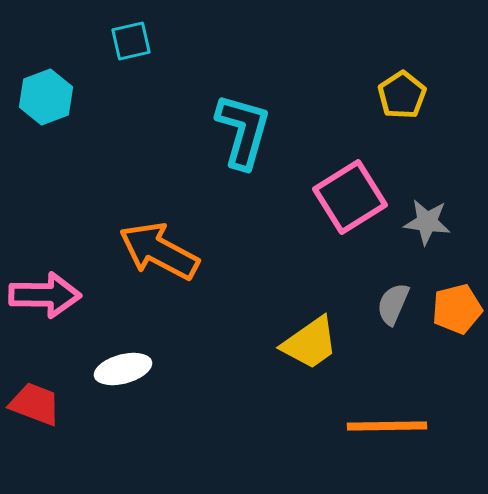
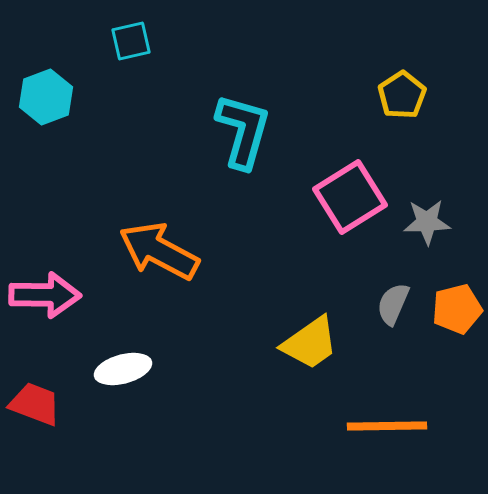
gray star: rotated 9 degrees counterclockwise
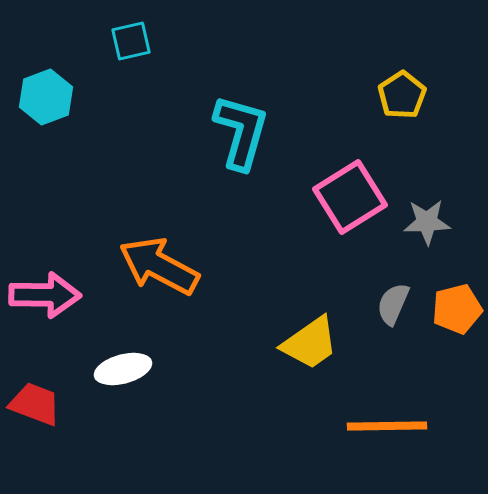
cyan L-shape: moved 2 px left, 1 px down
orange arrow: moved 15 px down
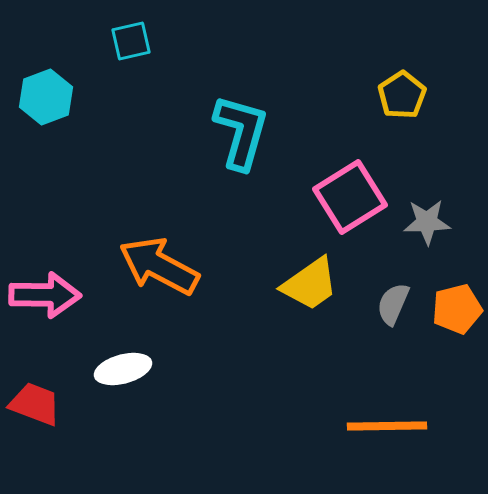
yellow trapezoid: moved 59 px up
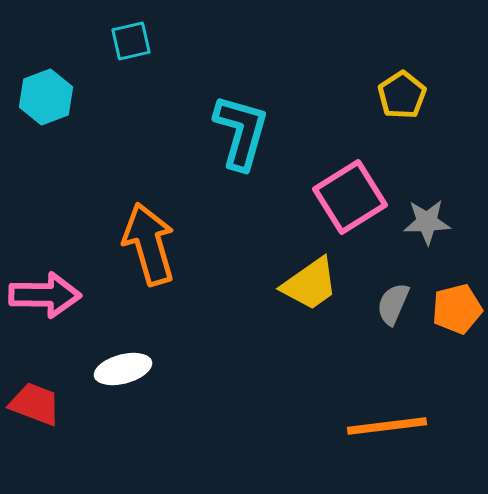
orange arrow: moved 10 px left, 22 px up; rotated 46 degrees clockwise
orange line: rotated 6 degrees counterclockwise
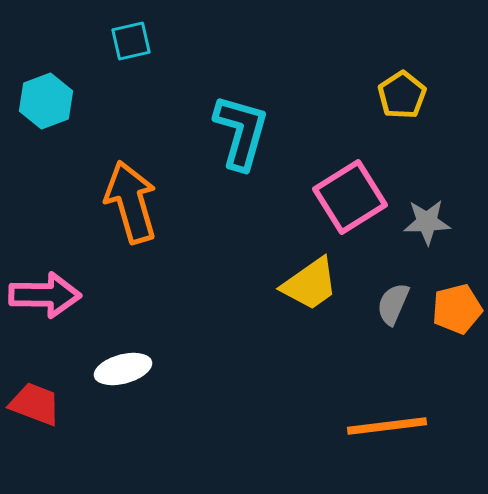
cyan hexagon: moved 4 px down
orange arrow: moved 18 px left, 42 px up
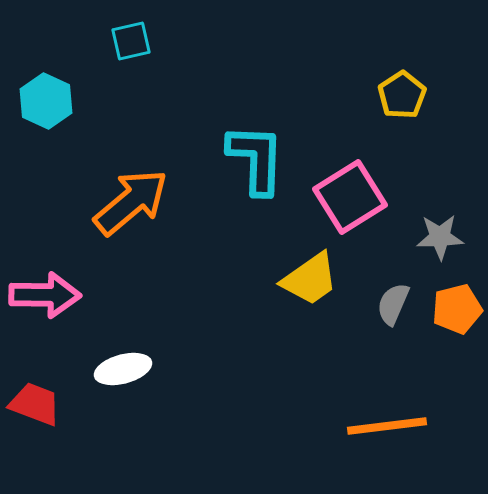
cyan hexagon: rotated 14 degrees counterclockwise
cyan L-shape: moved 15 px right, 27 px down; rotated 14 degrees counterclockwise
orange arrow: rotated 66 degrees clockwise
gray star: moved 13 px right, 15 px down
yellow trapezoid: moved 5 px up
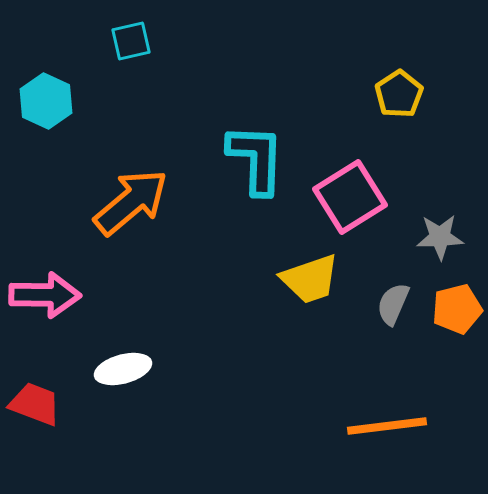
yellow pentagon: moved 3 px left, 1 px up
yellow trapezoid: rotated 16 degrees clockwise
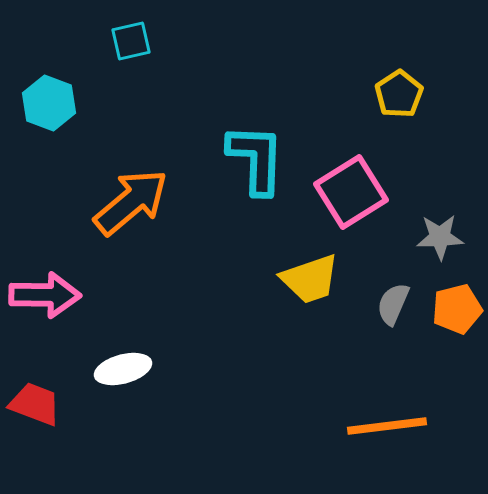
cyan hexagon: moved 3 px right, 2 px down; rotated 4 degrees counterclockwise
pink square: moved 1 px right, 5 px up
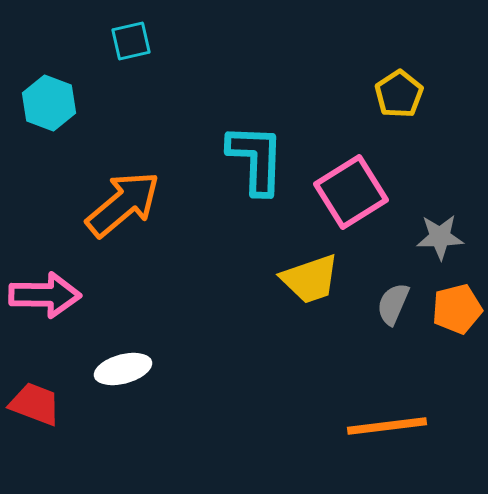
orange arrow: moved 8 px left, 2 px down
